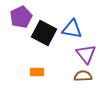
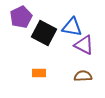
blue triangle: moved 2 px up
purple triangle: moved 2 px left, 9 px up; rotated 25 degrees counterclockwise
orange rectangle: moved 2 px right, 1 px down
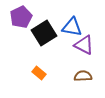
black square: rotated 30 degrees clockwise
orange rectangle: rotated 40 degrees clockwise
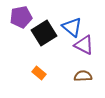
purple pentagon: rotated 15 degrees clockwise
blue triangle: rotated 30 degrees clockwise
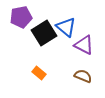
blue triangle: moved 6 px left
brown semicircle: rotated 24 degrees clockwise
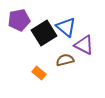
purple pentagon: moved 2 px left, 3 px down
brown semicircle: moved 18 px left, 16 px up; rotated 36 degrees counterclockwise
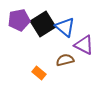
blue triangle: moved 1 px left
black square: moved 1 px left, 9 px up
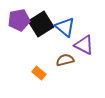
black square: moved 2 px left
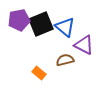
black square: rotated 10 degrees clockwise
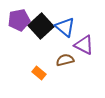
black square: moved 2 px down; rotated 20 degrees counterclockwise
